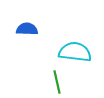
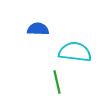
blue semicircle: moved 11 px right
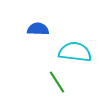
green line: rotated 20 degrees counterclockwise
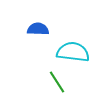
cyan semicircle: moved 2 px left
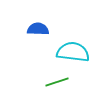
green line: rotated 75 degrees counterclockwise
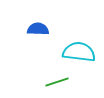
cyan semicircle: moved 6 px right
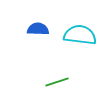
cyan semicircle: moved 1 px right, 17 px up
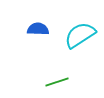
cyan semicircle: rotated 40 degrees counterclockwise
